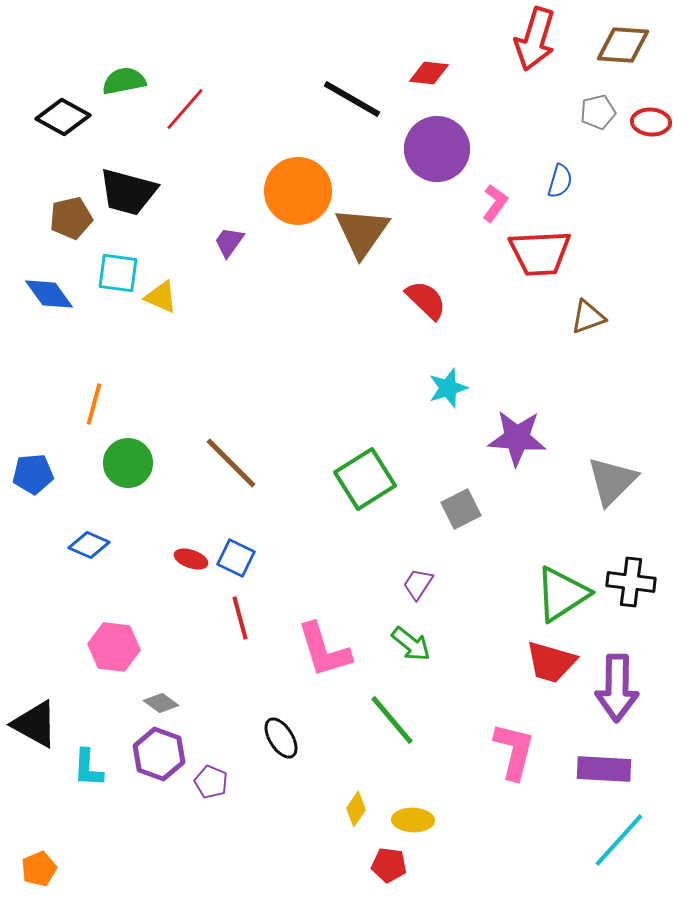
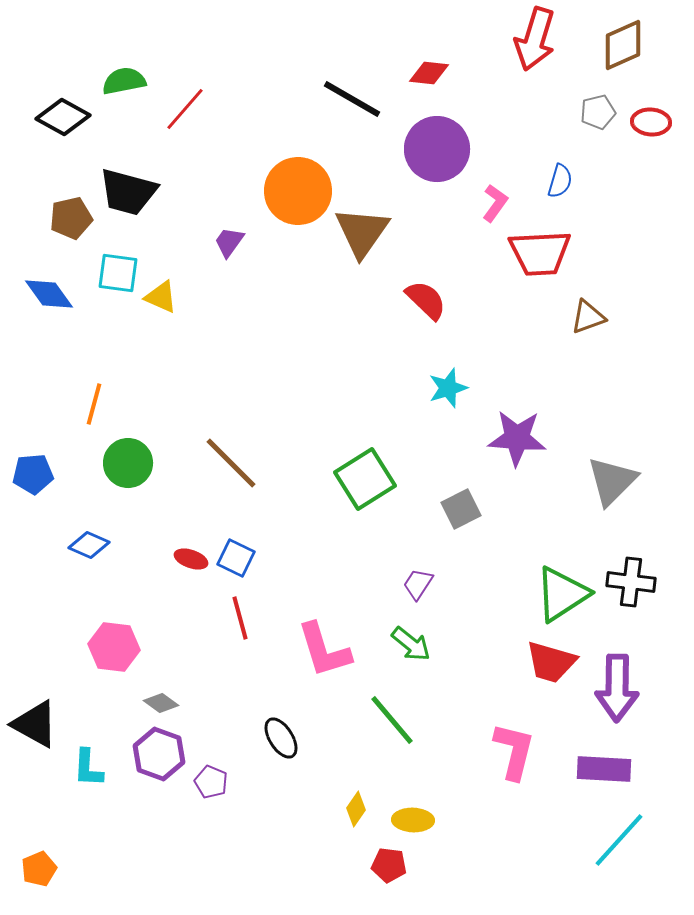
brown diamond at (623, 45): rotated 28 degrees counterclockwise
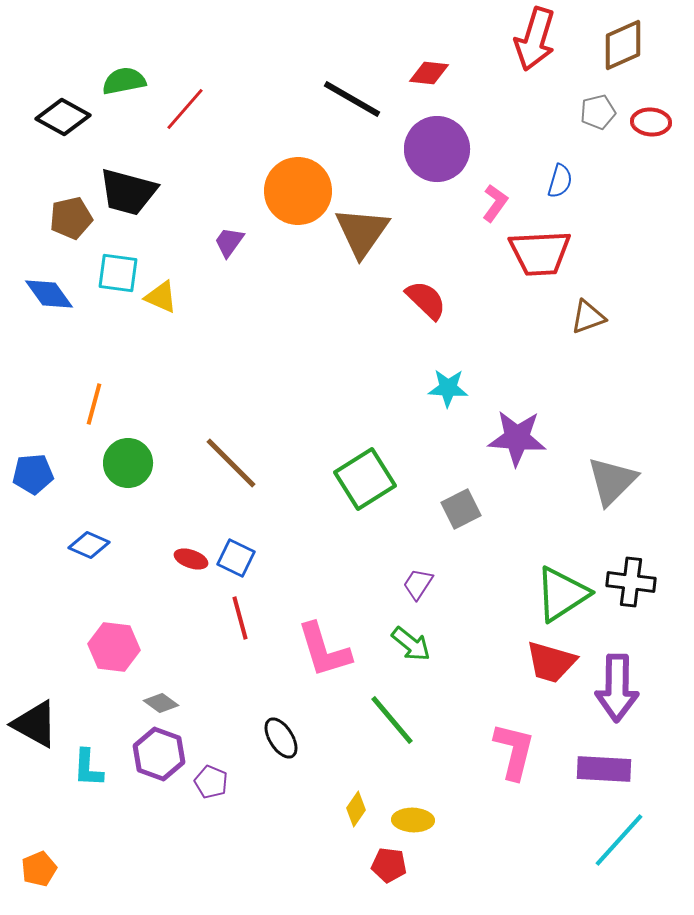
cyan star at (448, 388): rotated 21 degrees clockwise
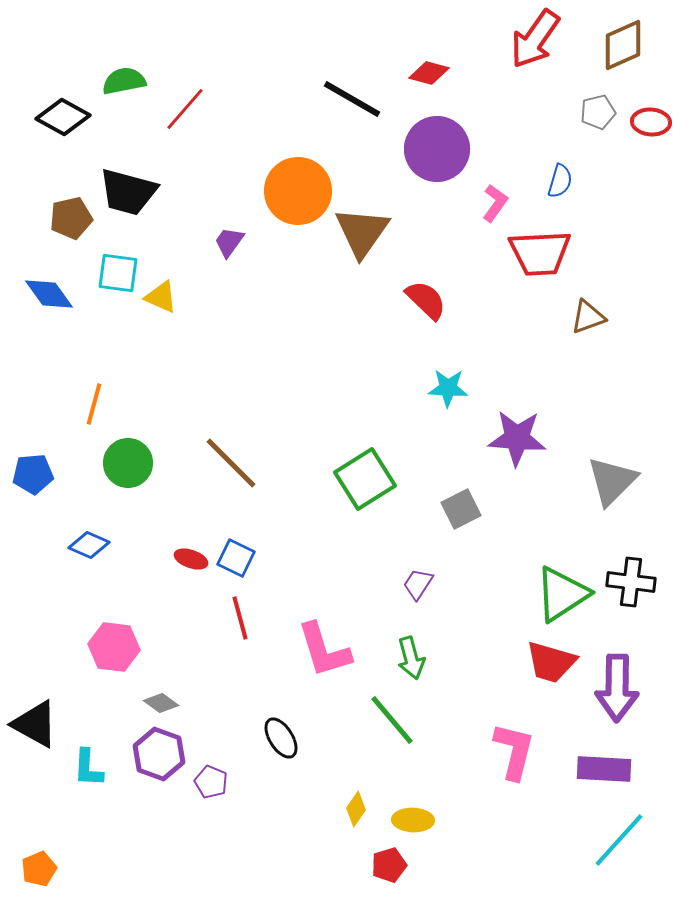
red arrow at (535, 39): rotated 18 degrees clockwise
red diamond at (429, 73): rotated 9 degrees clockwise
green arrow at (411, 644): moved 14 px down; rotated 36 degrees clockwise
red pentagon at (389, 865): rotated 24 degrees counterclockwise
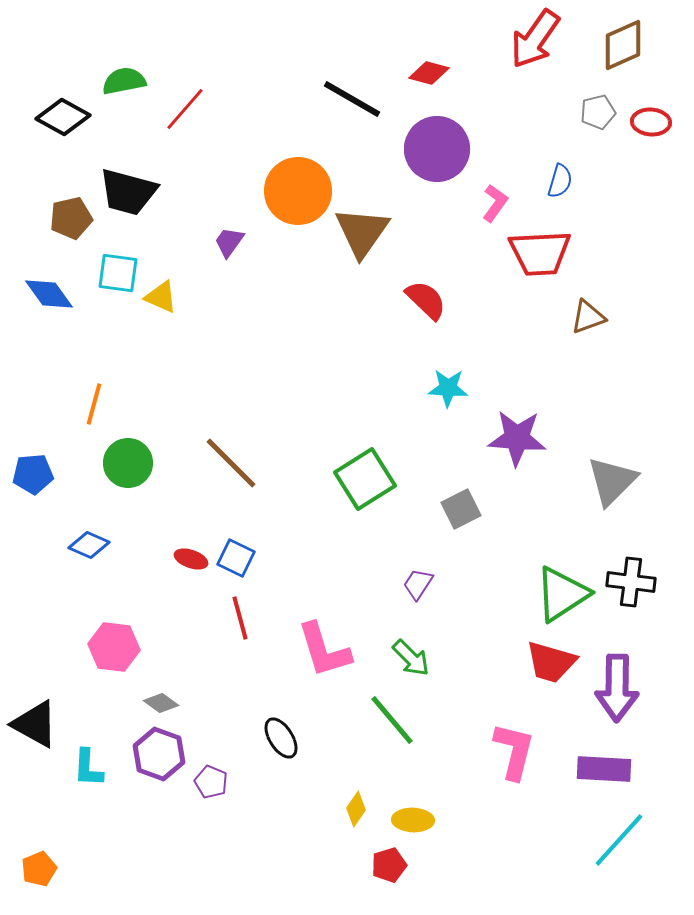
green arrow at (411, 658): rotated 30 degrees counterclockwise
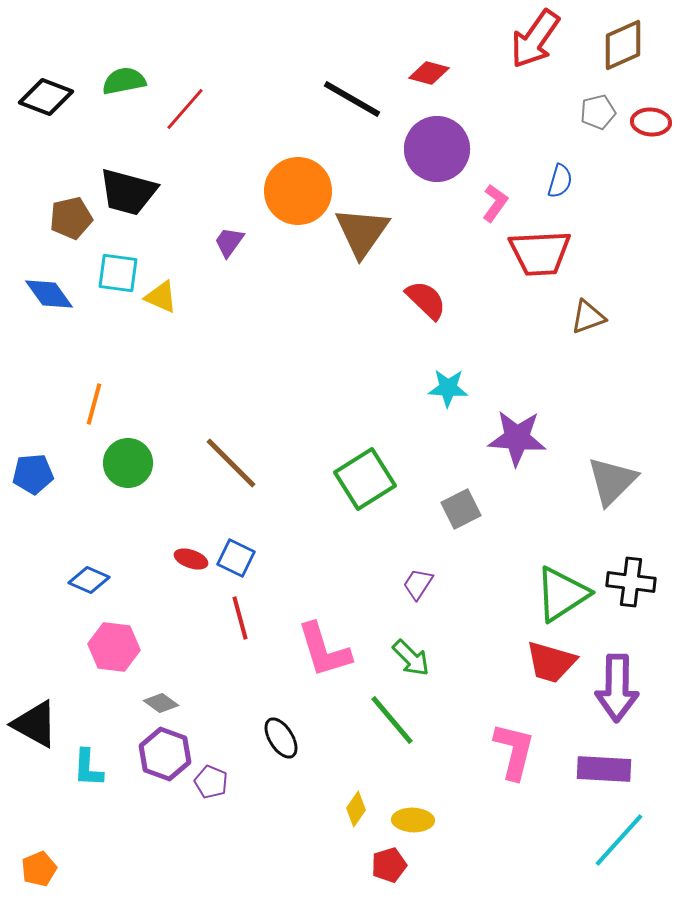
black diamond at (63, 117): moved 17 px left, 20 px up; rotated 8 degrees counterclockwise
blue diamond at (89, 545): moved 35 px down
purple hexagon at (159, 754): moved 6 px right
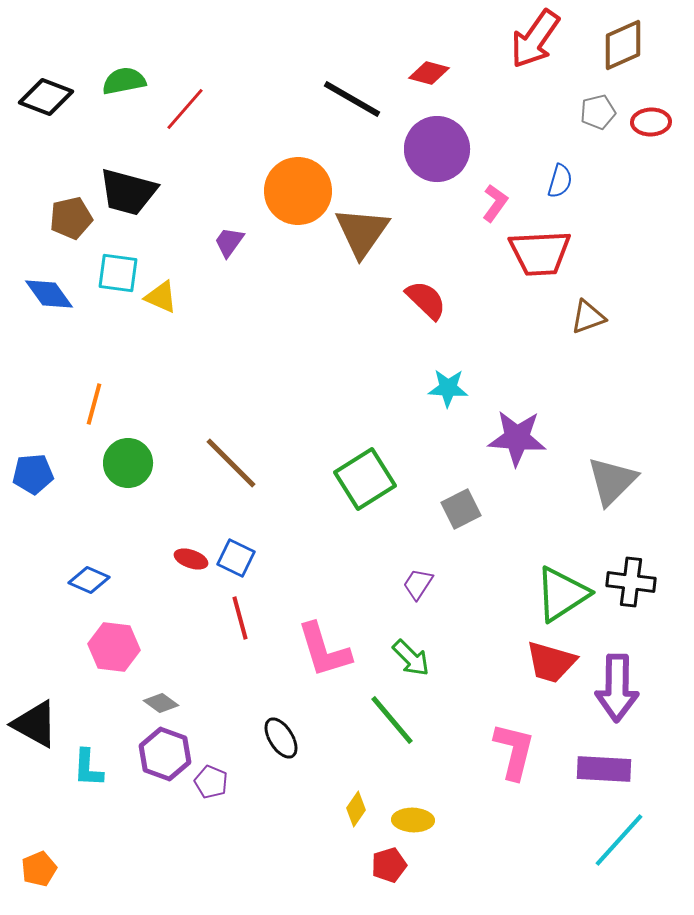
red ellipse at (651, 122): rotated 6 degrees counterclockwise
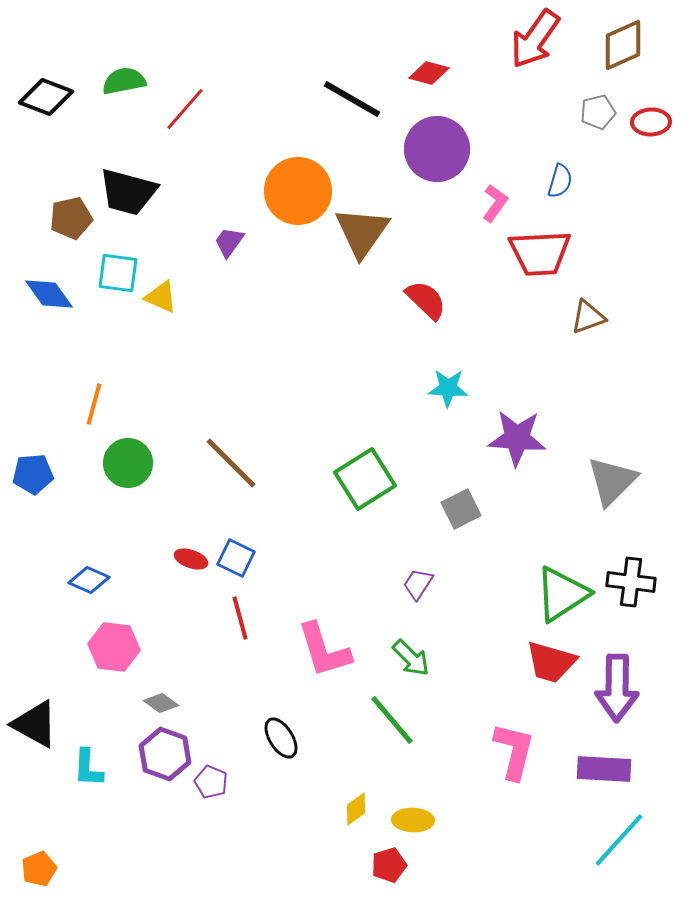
yellow diamond at (356, 809): rotated 20 degrees clockwise
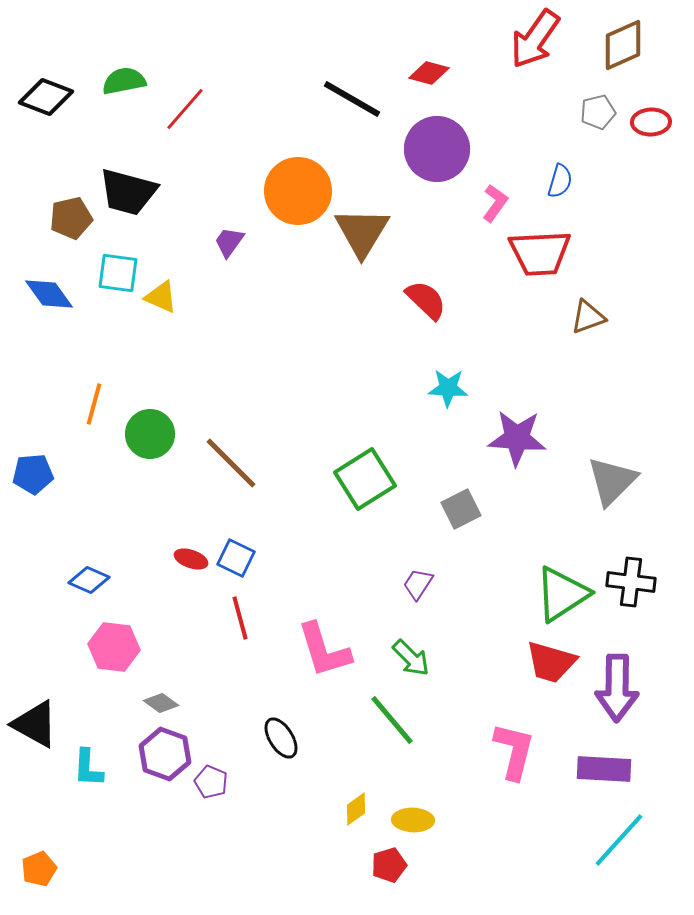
brown triangle at (362, 232): rotated 4 degrees counterclockwise
green circle at (128, 463): moved 22 px right, 29 px up
